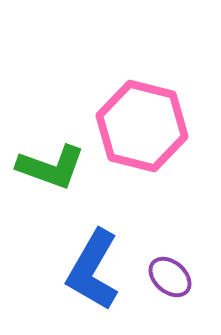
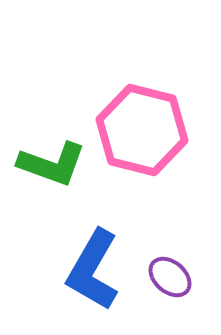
pink hexagon: moved 4 px down
green L-shape: moved 1 px right, 3 px up
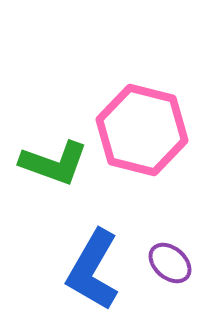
green L-shape: moved 2 px right, 1 px up
purple ellipse: moved 14 px up
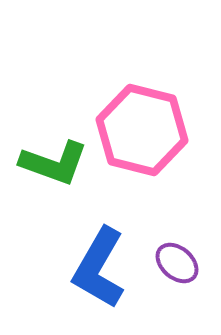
purple ellipse: moved 7 px right
blue L-shape: moved 6 px right, 2 px up
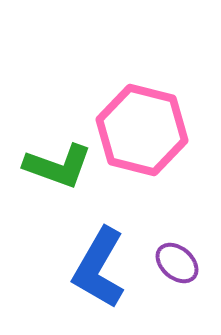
green L-shape: moved 4 px right, 3 px down
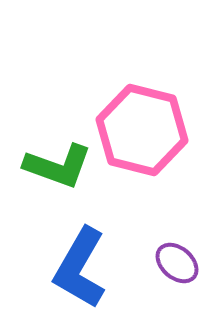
blue L-shape: moved 19 px left
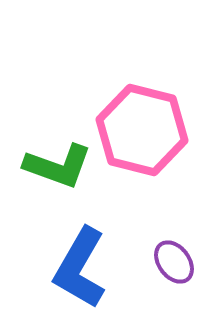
purple ellipse: moved 3 px left, 1 px up; rotated 12 degrees clockwise
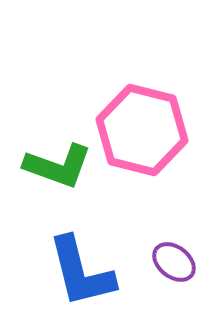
purple ellipse: rotated 15 degrees counterclockwise
blue L-shape: moved 1 px right, 4 px down; rotated 44 degrees counterclockwise
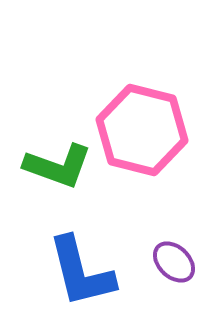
purple ellipse: rotated 6 degrees clockwise
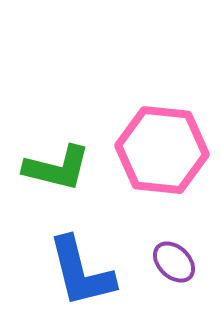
pink hexagon: moved 20 px right, 20 px down; rotated 8 degrees counterclockwise
green L-shape: moved 1 px left, 2 px down; rotated 6 degrees counterclockwise
